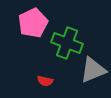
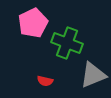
gray triangle: moved 5 px down
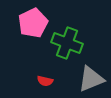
gray triangle: moved 2 px left, 4 px down
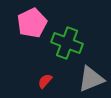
pink pentagon: moved 1 px left
red semicircle: rotated 119 degrees clockwise
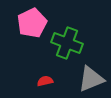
red semicircle: rotated 35 degrees clockwise
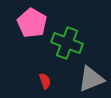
pink pentagon: rotated 16 degrees counterclockwise
red semicircle: rotated 84 degrees clockwise
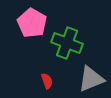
red semicircle: moved 2 px right
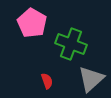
green cross: moved 4 px right, 1 px down
gray triangle: rotated 20 degrees counterclockwise
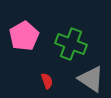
pink pentagon: moved 8 px left, 13 px down; rotated 12 degrees clockwise
gray triangle: rotated 44 degrees counterclockwise
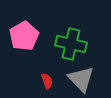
green cross: rotated 8 degrees counterclockwise
gray triangle: moved 10 px left; rotated 12 degrees clockwise
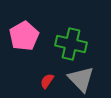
red semicircle: rotated 126 degrees counterclockwise
